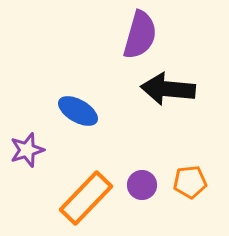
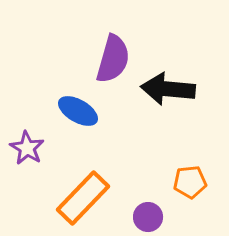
purple semicircle: moved 27 px left, 24 px down
purple star: moved 2 px up; rotated 24 degrees counterclockwise
purple circle: moved 6 px right, 32 px down
orange rectangle: moved 3 px left
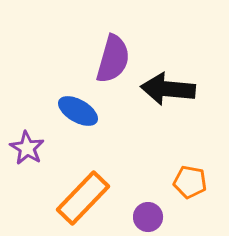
orange pentagon: rotated 16 degrees clockwise
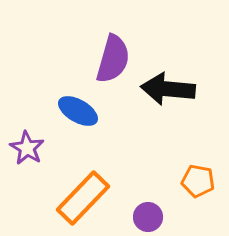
orange pentagon: moved 8 px right, 1 px up
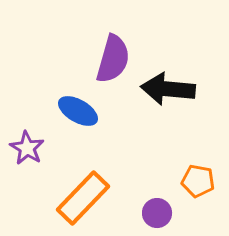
purple circle: moved 9 px right, 4 px up
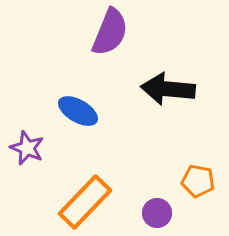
purple semicircle: moved 3 px left, 27 px up; rotated 6 degrees clockwise
purple star: rotated 8 degrees counterclockwise
orange rectangle: moved 2 px right, 4 px down
